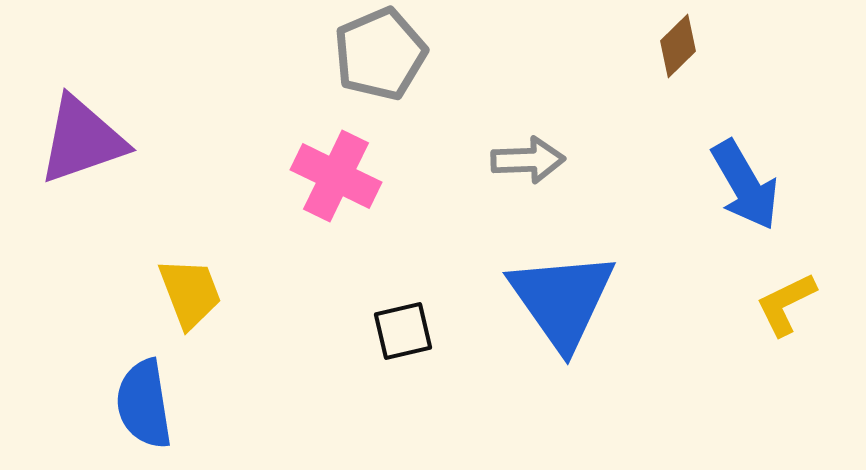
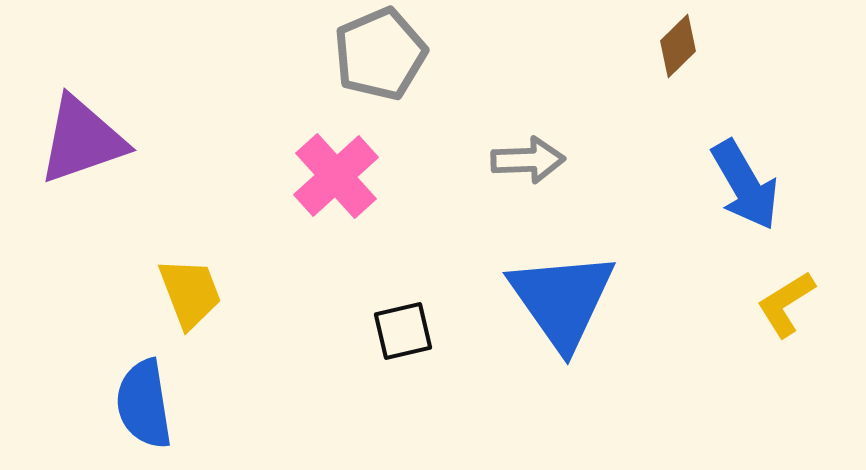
pink cross: rotated 22 degrees clockwise
yellow L-shape: rotated 6 degrees counterclockwise
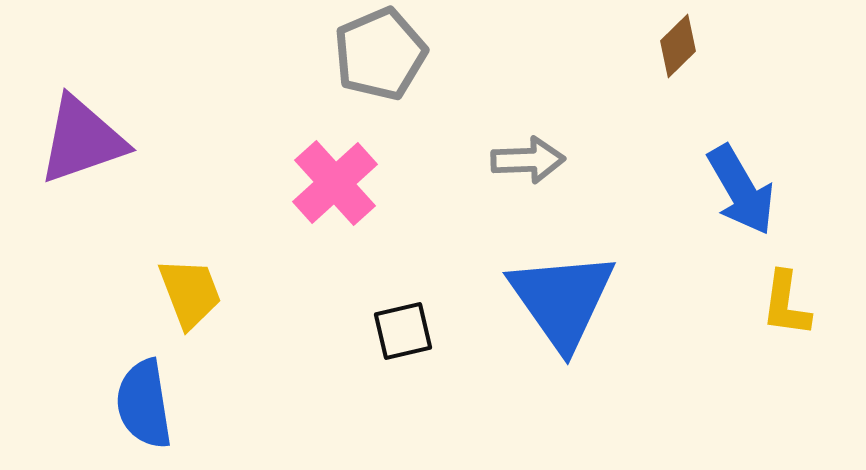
pink cross: moved 1 px left, 7 px down
blue arrow: moved 4 px left, 5 px down
yellow L-shape: rotated 50 degrees counterclockwise
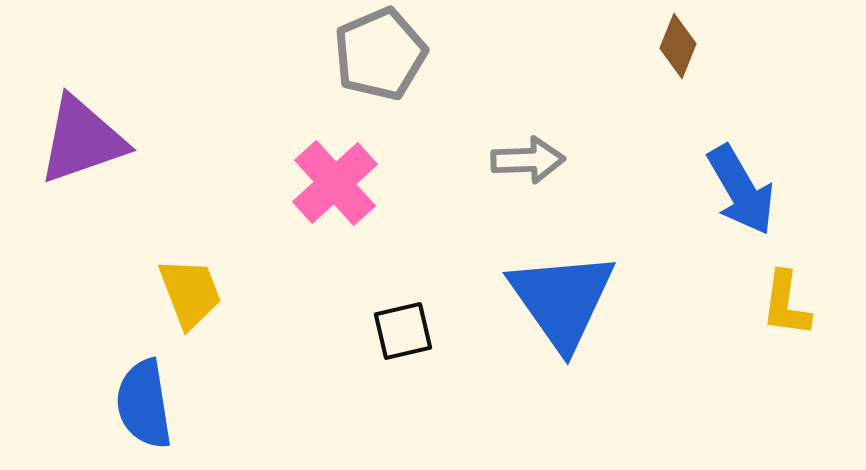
brown diamond: rotated 24 degrees counterclockwise
